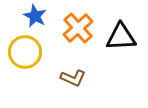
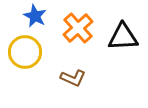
black triangle: moved 2 px right
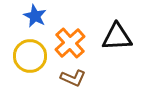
orange cross: moved 8 px left, 15 px down
black triangle: moved 6 px left
yellow circle: moved 5 px right, 4 px down
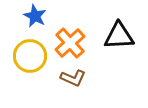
black triangle: moved 2 px right, 1 px up
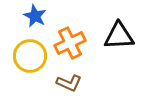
orange cross: rotated 16 degrees clockwise
brown L-shape: moved 4 px left, 5 px down
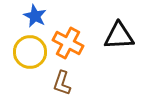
orange cross: moved 2 px left; rotated 36 degrees counterclockwise
yellow circle: moved 4 px up
brown L-shape: moved 7 px left; rotated 85 degrees clockwise
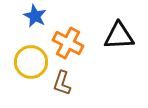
yellow circle: moved 1 px right, 10 px down
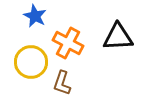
black triangle: moved 1 px left, 1 px down
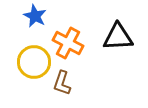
yellow circle: moved 3 px right
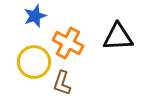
blue star: rotated 25 degrees clockwise
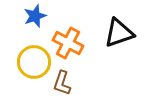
black triangle: moved 1 px right, 4 px up; rotated 16 degrees counterclockwise
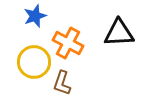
black triangle: rotated 16 degrees clockwise
